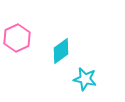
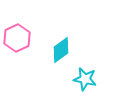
cyan diamond: moved 1 px up
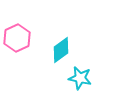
cyan star: moved 5 px left, 1 px up
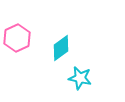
cyan diamond: moved 2 px up
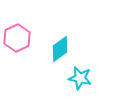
cyan diamond: moved 1 px left, 1 px down
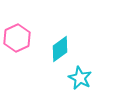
cyan star: rotated 15 degrees clockwise
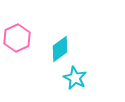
cyan star: moved 5 px left
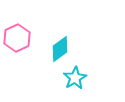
cyan star: rotated 15 degrees clockwise
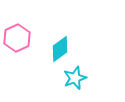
cyan star: rotated 10 degrees clockwise
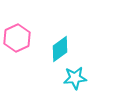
cyan star: rotated 15 degrees clockwise
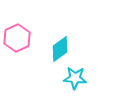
cyan star: rotated 10 degrees clockwise
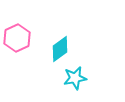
cyan star: rotated 15 degrees counterclockwise
